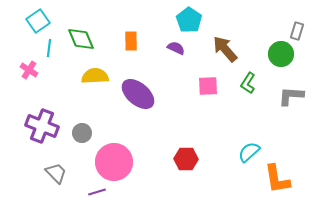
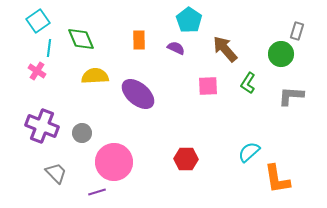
orange rectangle: moved 8 px right, 1 px up
pink cross: moved 8 px right, 1 px down
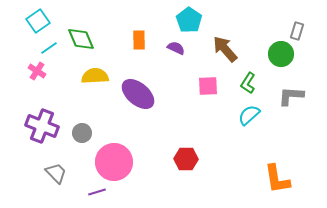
cyan line: rotated 48 degrees clockwise
cyan semicircle: moved 37 px up
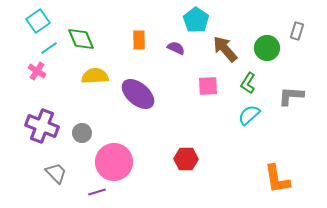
cyan pentagon: moved 7 px right
green circle: moved 14 px left, 6 px up
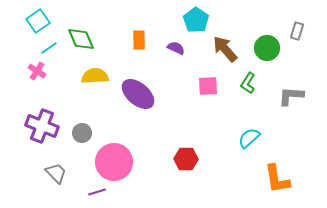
cyan semicircle: moved 23 px down
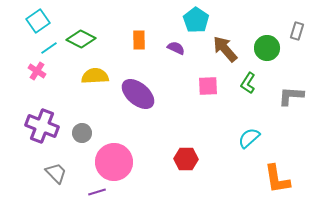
green diamond: rotated 40 degrees counterclockwise
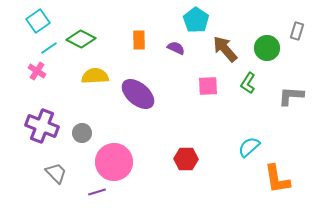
cyan semicircle: moved 9 px down
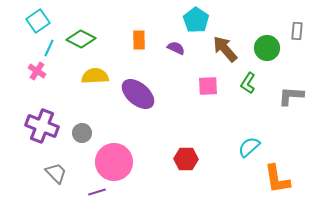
gray rectangle: rotated 12 degrees counterclockwise
cyan line: rotated 30 degrees counterclockwise
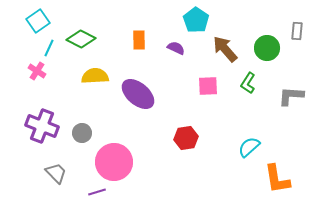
red hexagon: moved 21 px up; rotated 10 degrees counterclockwise
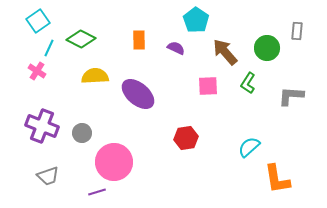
brown arrow: moved 3 px down
gray trapezoid: moved 8 px left, 3 px down; rotated 115 degrees clockwise
